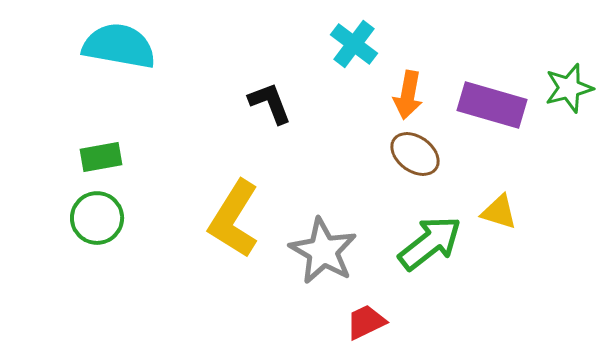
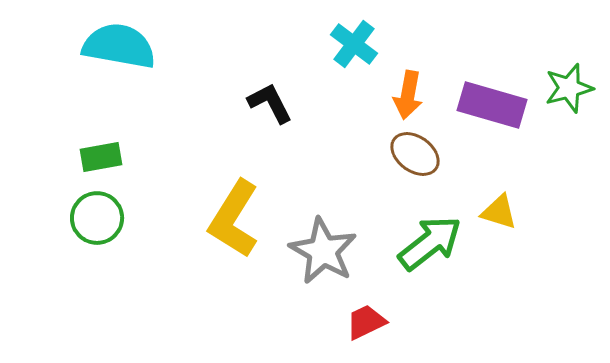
black L-shape: rotated 6 degrees counterclockwise
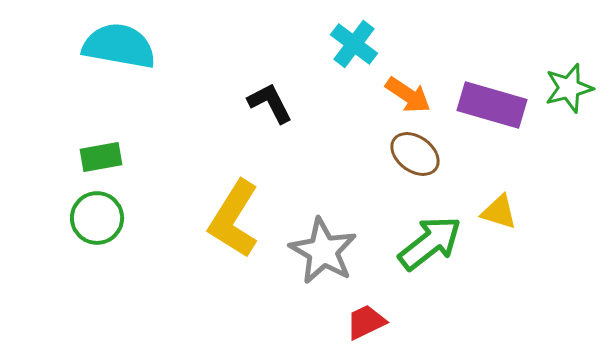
orange arrow: rotated 66 degrees counterclockwise
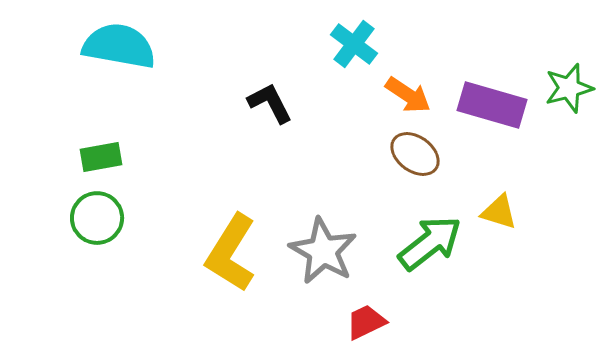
yellow L-shape: moved 3 px left, 34 px down
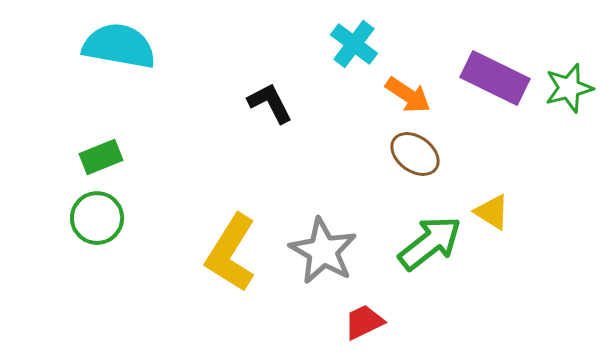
purple rectangle: moved 3 px right, 27 px up; rotated 10 degrees clockwise
green rectangle: rotated 12 degrees counterclockwise
yellow triangle: moved 7 px left; rotated 15 degrees clockwise
red trapezoid: moved 2 px left
